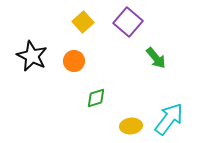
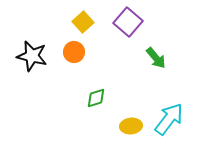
black star: rotated 12 degrees counterclockwise
orange circle: moved 9 px up
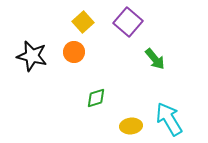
green arrow: moved 1 px left, 1 px down
cyan arrow: rotated 68 degrees counterclockwise
